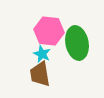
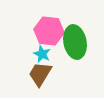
green ellipse: moved 2 px left, 1 px up
brown trapezoid: rotated 40 degrees clockwise
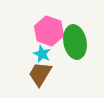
pink hexagon: rotated 12 degrees clockwise
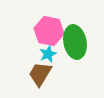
pink hexagon: rotated 8 degrees counterclockwise
cyan star: moved 6 px right; rotated 24 degrees clockwise
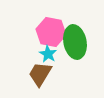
pink hexagon: moved 2 px right, 1 px down
cyan star: rotated 18 degrees counterclockwise
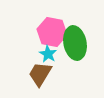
pink hexagon: moved 1 px right
green ellipse: moved 1 px down
